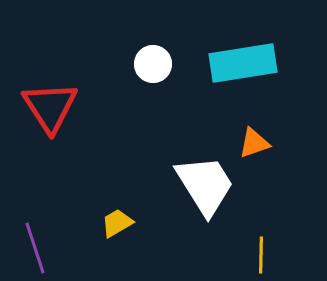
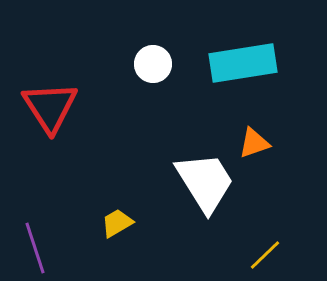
white trapezoid: moved 3 px up
yellow line: moved 4 px right; rotated 45 degrees clockwise
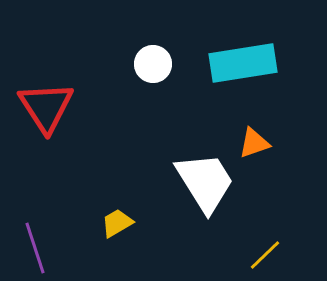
red triangle: moved 4 px left
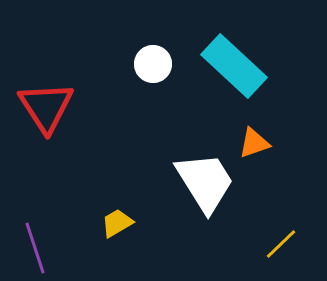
cyan rectangle: moved 9 px left, 3 px down; rotated 52 degrees clockwise
yellow line: moved 16 px right, 11 px up
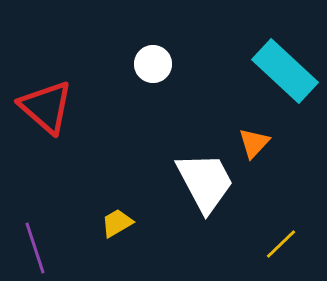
cyan rectangle: moved 51 px right, 5 px down
red triangle: rotated 16 degrees counterclockwise
orange triangle: rotated 28 degrees counterclockwise
white trapezoid: rotated 4 degrees clockwise
